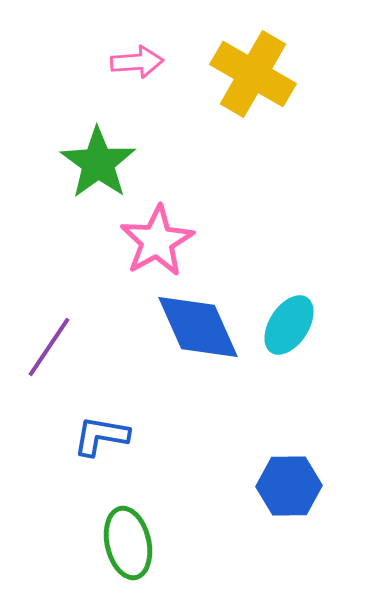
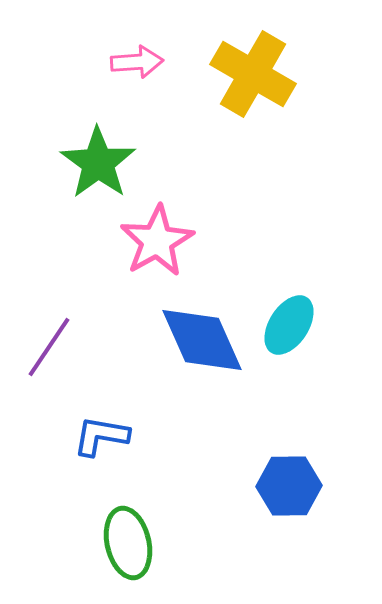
blue diamond: moved 4 px right, 13 px down
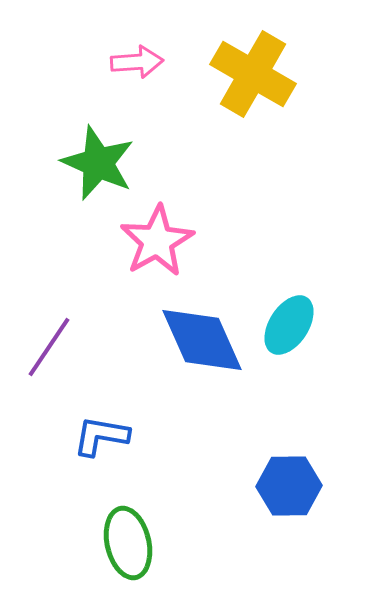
green star: rotated 12 degrees counterclockwise
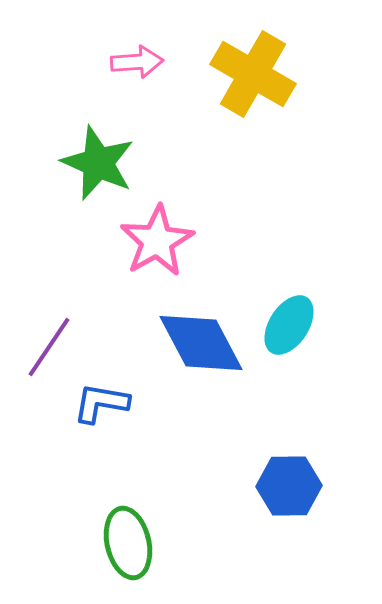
blue diamond: moved 1 px left, 3 px down; rotated 4 degrees counterclockwise
blue L-shape: moved 33 px up
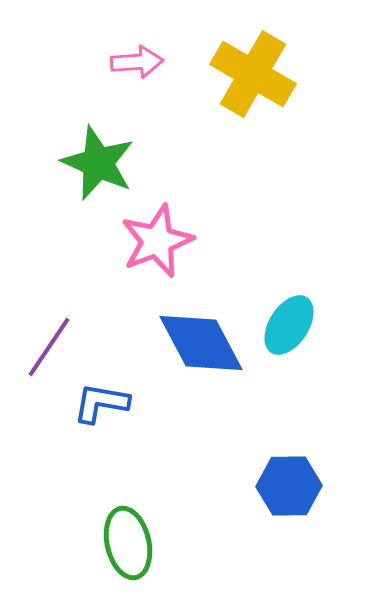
pink star: rotated 8 degrees clockwise
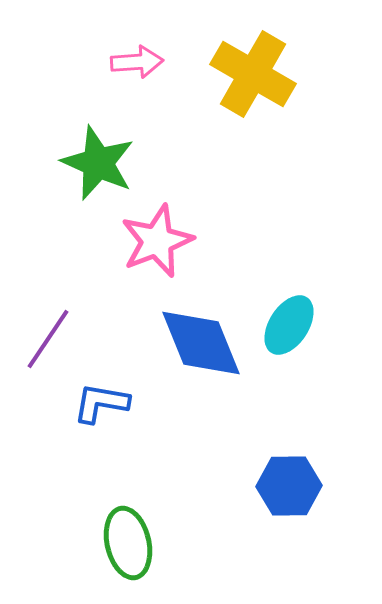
blue diamond: rotated 6 degrees clockwise
purple line: moved 1 px left, 8 px up
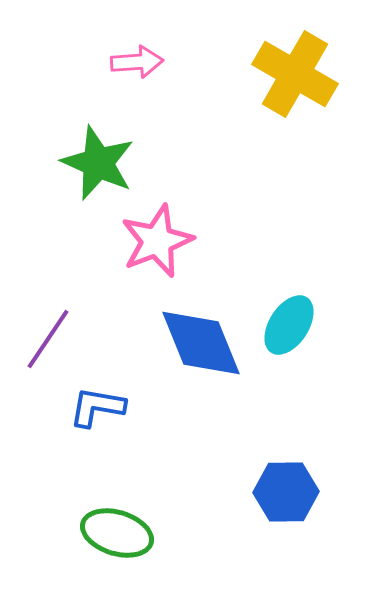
yellow cross: moved 42 px right
blue L-shape: moved 4 px left, 4 px down
blue hexagon: moved 3 px left, 6 px down
green ellipse: moved 11 px left, 10 px up; rotated 60 degrees counterclockwise
